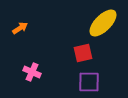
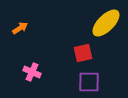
yellow ellipse: moved 3 px right
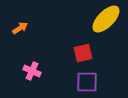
yellow ellipse: moved 4 px up
pink cross: moved 1 px up
purple square: moved 2 px left
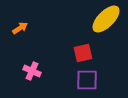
purple square: moved 2 px up
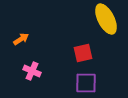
yellow ellipse: rotated 72 degrees counterclockwise
orange arrow: moved 1 px right, 11 px down
purple square: moved 1 px left, 3 px down
